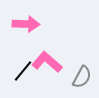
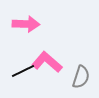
black line: rotated 25 degrees clockwise
gray semicircle: moved 1 px left; rotated 10 degrees counterclockwise
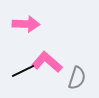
gray semicircle: moved 4 px left, 1 px down
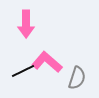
pink arrow: rotated 88 degrees clockwise
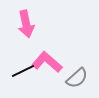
pink arrow: rotated 12 degrees counterclockwise
gray semicircle: rotated 30 degrees clockwise
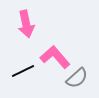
pink L-shape: moved 8 px right, 5 px up; rotated 8 degrees clockwise
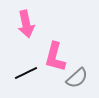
pink L-shape: rotated 124 degrees counterclockwise
black line: moved 3 px right, 2 px down
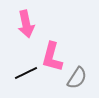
pink L-shape: moved 3 px left
gray semicircle: rotated 15 degrees counterclockwise
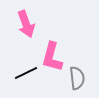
pink arrow: rotated 8 degrees counterclockwise
gray semicircle: rotated 40 degrees counterclockwise
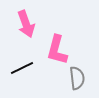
pink L-shape: moved 5 px right, 7 px up
black line: moved 4 px left, 5 px up
